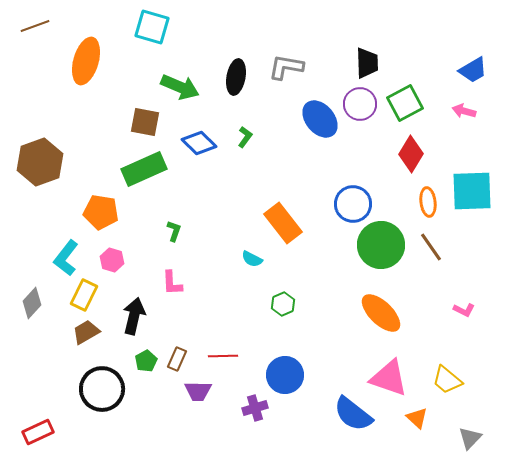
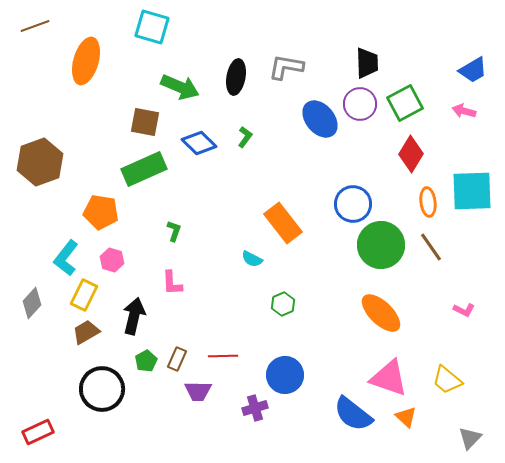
orange triangle at (417, 418): moved 11 px left, 1 px up
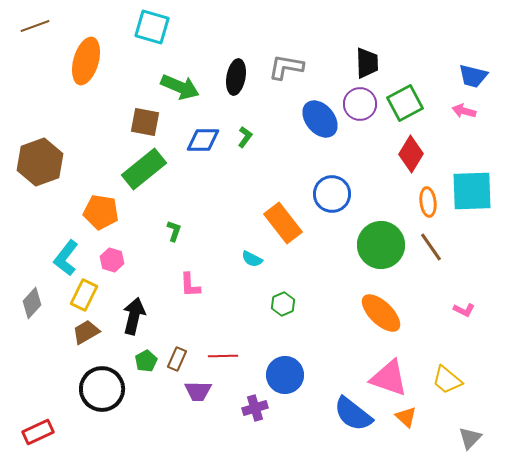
blue trapezoid at (473, 70): moved 6 px down; rotated 44 degrees clockwise
blue diamond at (199, 143): moved 4 px right, 3 px up; rotated 44 degrees counterclockwise
green rectangle at (144, 169): rotated 15 degrees counterclockwise
blue circle at (353, 204): moved 21 px left, 10 px up
pink L-shape at (172, 283): moved 18 px right, 2 px down
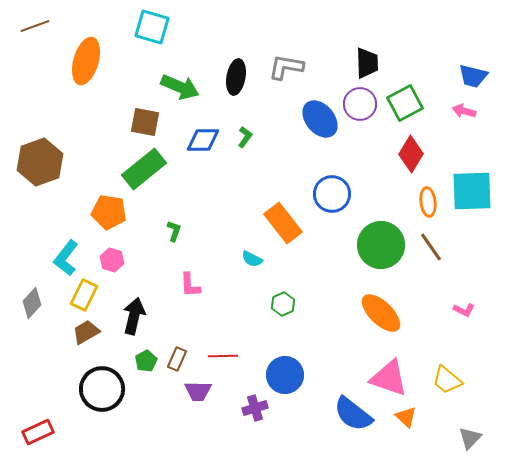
orange pentagon at (101, 212): moved 8 px right
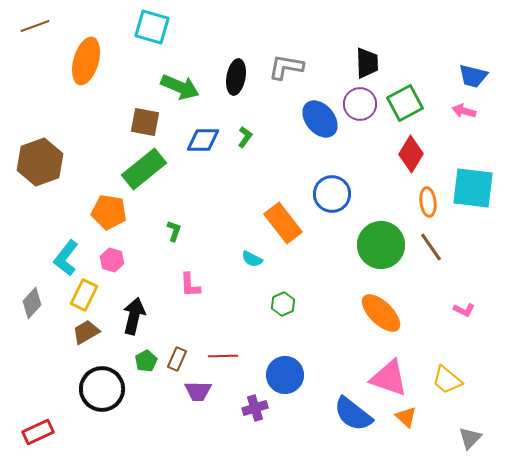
cyan square at (472, 191): moved 1 px right, 3 px up; rotated 9 degrees clockwise
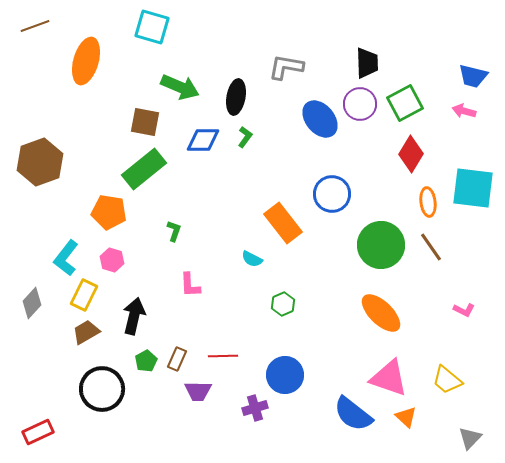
black ellipse at (236, 77): moved 20 px down
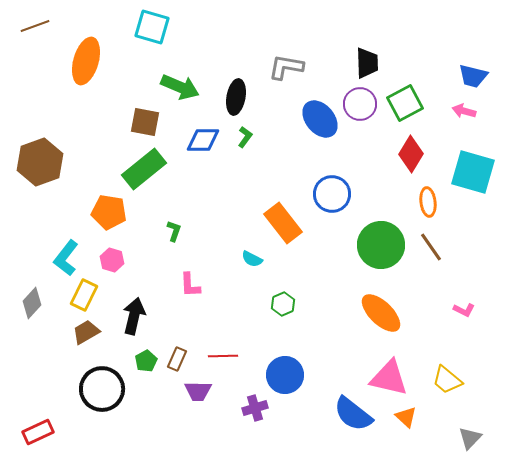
cyan square at (473, 188): moved 16 px up; rotated 9 degrees clockwise
pink triangle at (389, 378): rotated 6 degrees counterclockwise
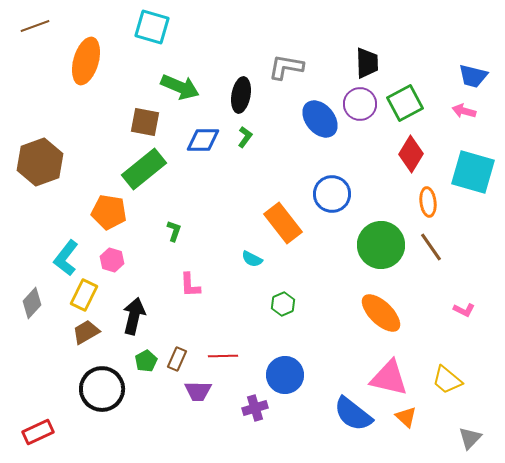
black ellipse at (236, 97): moved 5 px right, 2 px up
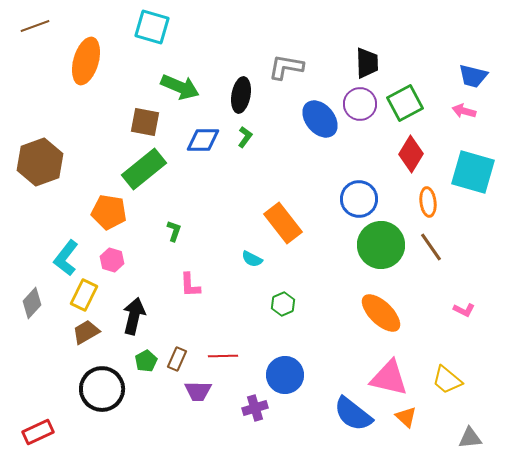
blue circle at (332, 194): moved 27 px right, 5 px down
gray triangle at (470, 438): rotated 40 degrees clockwise
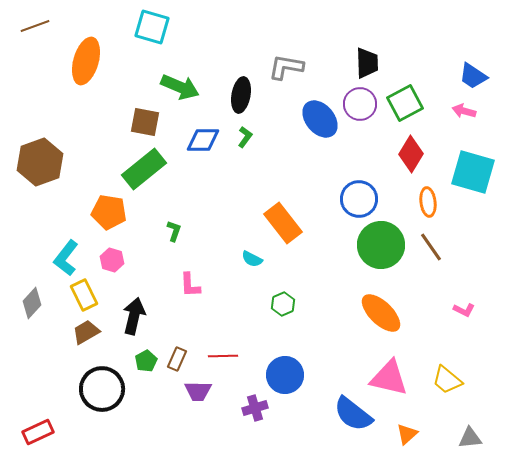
blue trapezoid at (473, 76): rotated 20 degrees clockwise
yellow rectangle at (84, 295): rotated 52 degrees counterclockwise
orange triangle at (406, 417): moved 1 px right, 17 px down; rotated 35 degrees clockwise
